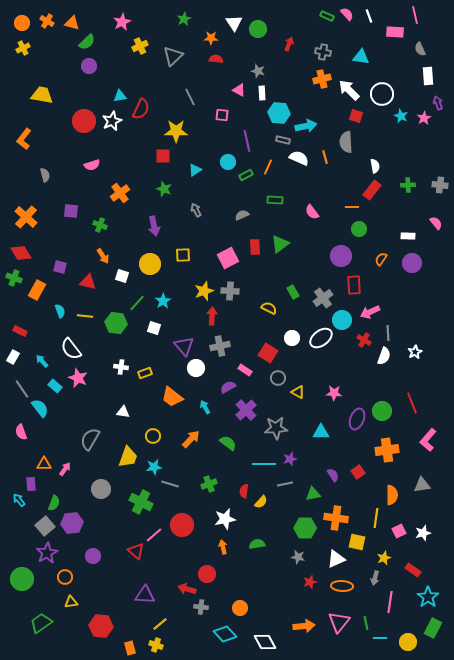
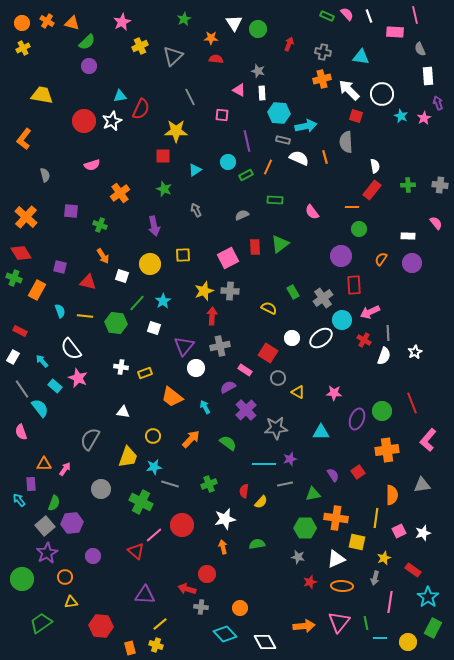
purple triangle at (184, 346): rotated 20 degrees clockwise
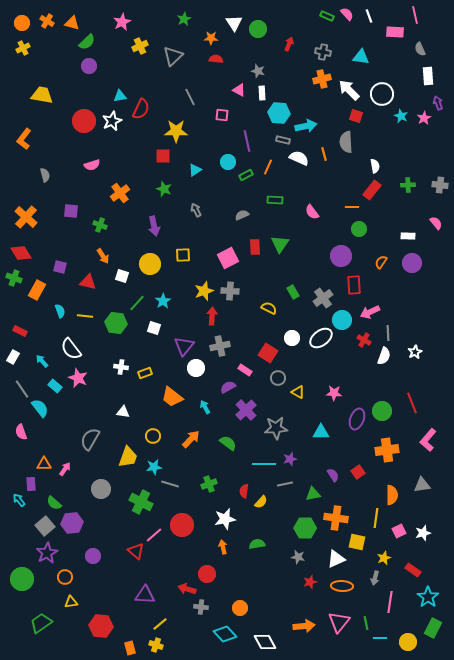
orange line at (325, 157): moved 1 px left, 3 px up
green triangle at (280, 244): rotated 18 degrees counterclockwise
orange semicircle at (381, 259): moved 3 px down
green semicircle at (54, 503): rotated 112 degrees clockwise
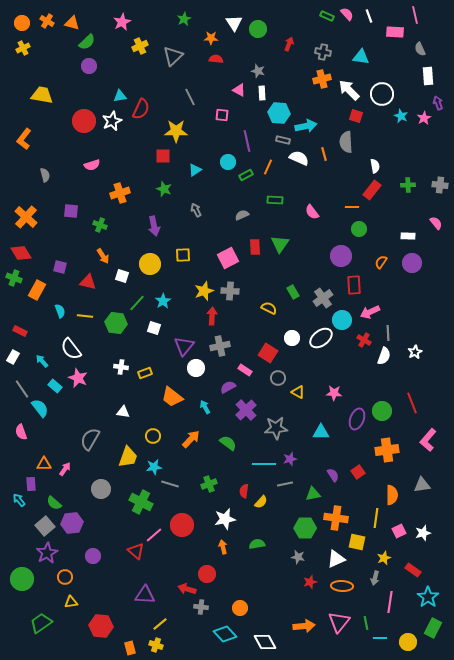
orange cross at (120, 193): rotated 18 degrees clockwise
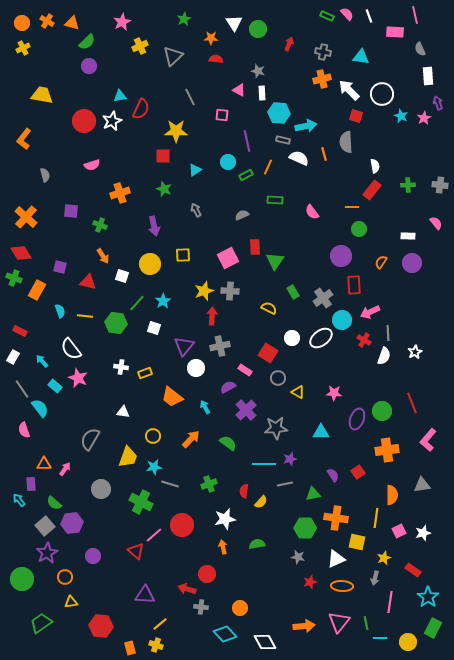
green triangle at (280, 244): moved 5 px left, 17 px down
pink semicircle at (21, 432): moved 3 px right, 2 px up
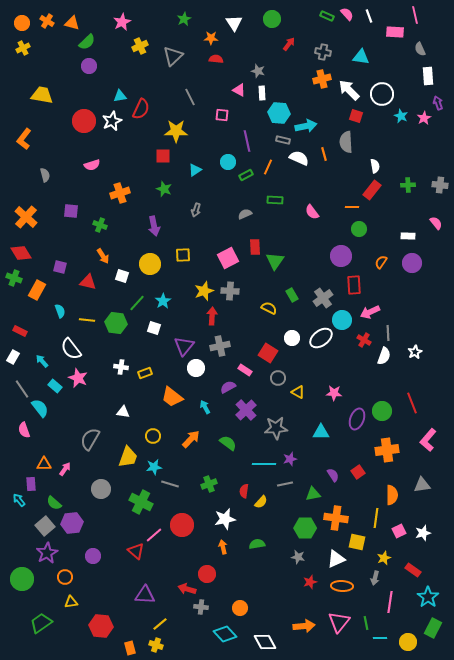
green circle at (258, 29): moved 14 px right, 10 px up
red arrow at (289, 44): rotated 16 degrees clockwise
gray arrow at (196, 210): rotated 136 degrees counterclockwise
gray semicircle at (242, 215): moved 3 px right, 1 px up
green rectangle at (293, 292): moved 1 px left, 3 px down
yellow line at (85, 316): moved 2 px right, 4 px down
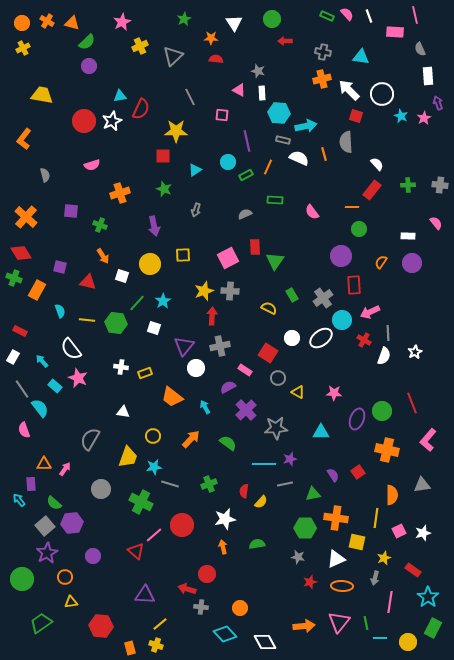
red arrow at (289, 44): moved 4 px left, 3 px up; rotated 128 degrees counterclockwise
white semicircle at (375, 166): moved 2 px right, 2 px up; rotated 32 degrees counterclockwise
orange cross at (387, 450): rotated 20 degrees clockwise
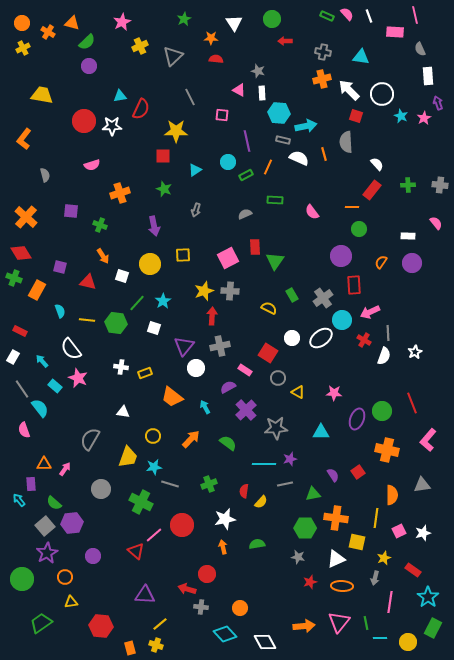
orange cross at (47, 21): moved 1 px right, 11 px down
white star at (112, 121): moved 5 px down; rotated 24 degrees clockwise
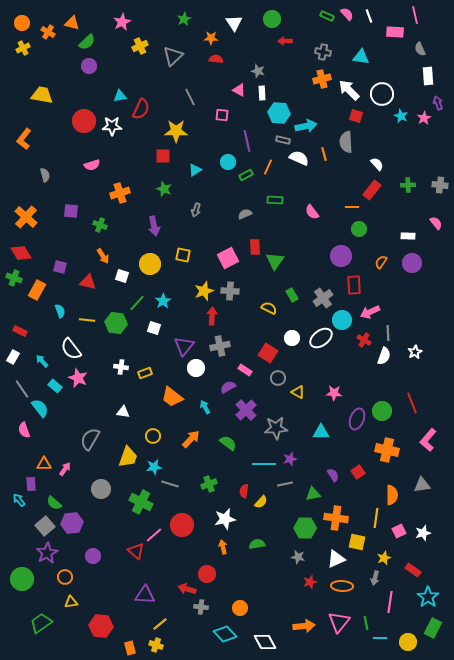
yellow square at (183, 255): rotated 14 degrees clockwise
